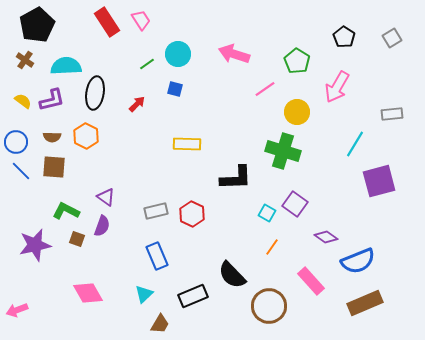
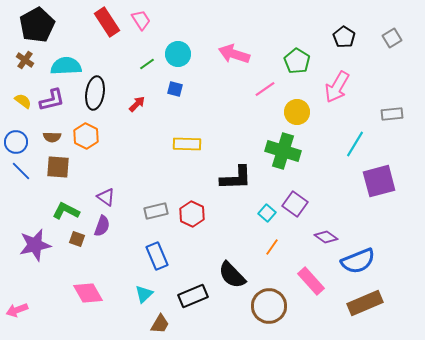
brown square at (54, 167): moved 4 px right
cyan square at (267, 213): rotated 12 degrees clockwise
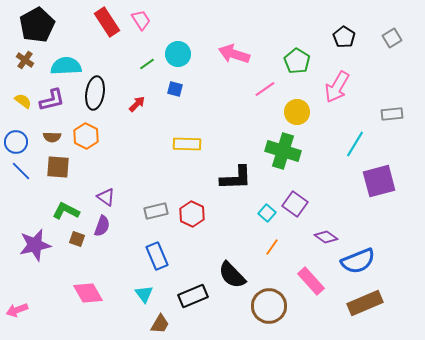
cyan triangle at (144, 294): rotated 24 degrees counterclockwise
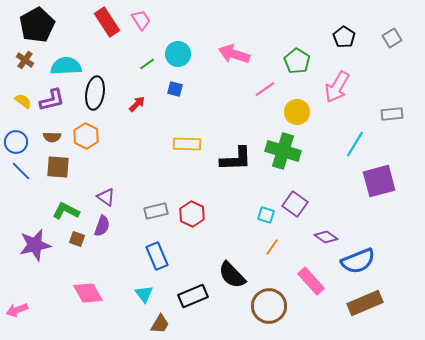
black L-shape at (236, 178): moved 19 px up
cyan square at (267, 213): moved 1 px left, 2 px down; rotated 24 degrees counterclockwise
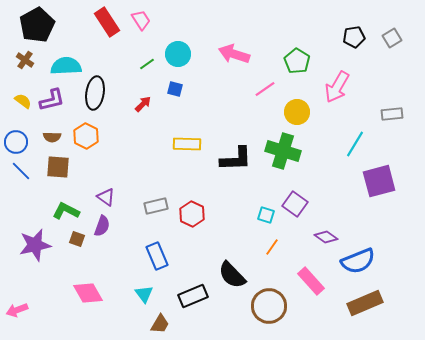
black pentagon at (344, 37): moved 10 px right; rotated 30 degrees clockwise
red arrow at (137, 104): moved 6 px right
gray rectangle at (156, 211): moved 5 px up
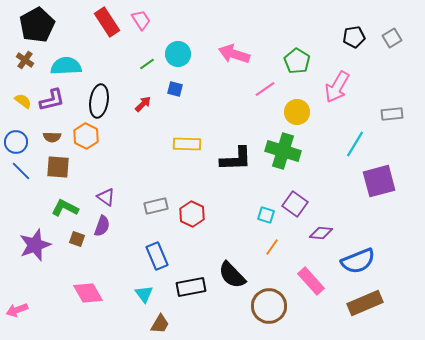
black ellipse at (95, 93): moved 4 px right, 8 px down
green L-shape at (66, 211): moved 1 px left, 3 px up
purple diamond at (326, 237): moved 5 px left, 4 px up; rotated 30 degrees counterclockwise
purple star at (35, 245): rotated 8 degrees counterclockwise
black rectangle at (193, 296): moved 2 px left, 9 px up; rotated 12 degrees clockwise
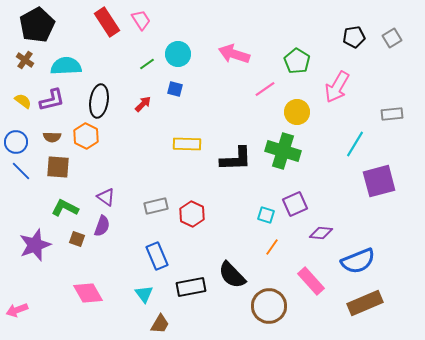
purple square at (295, 204): rotated 30 degrees clockwise
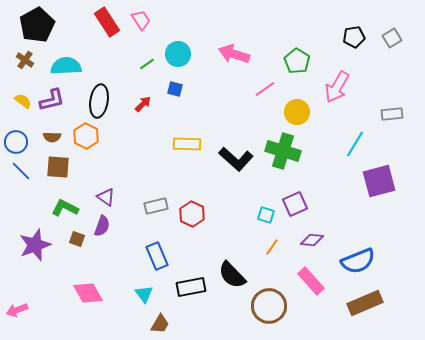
black L-shape at (236, 159): rotated 44 degrees clockwise
purple diamond at (321, 233): moved 9 px left, 7 px down
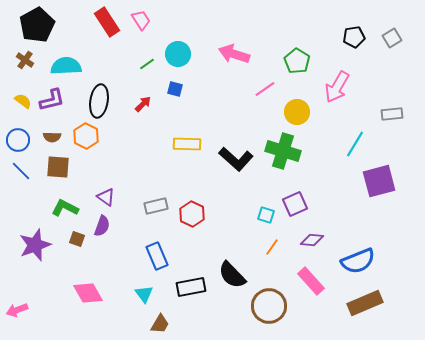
blue circle at (16, 142): moved 2 px right, 2 px up
